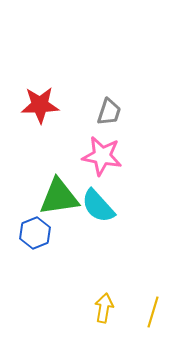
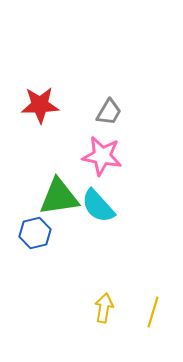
gray trapezoid: rotated 12 degrees clockwise
blue hexagon: rotated 8 degrees clockwise
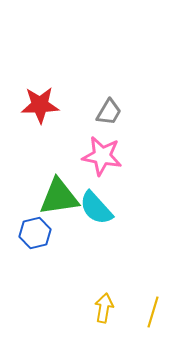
cyan semicircle: moved 2 px left, 2 px down
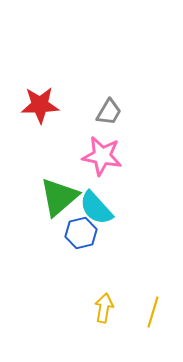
green triangle: rotated 33 degrees counterclockwise
blue hexagon: moved 46 px right
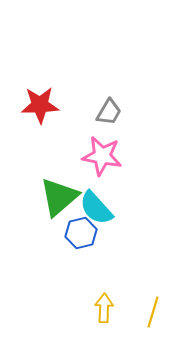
yellow arrow: rotated 8 degrees counterclockwise
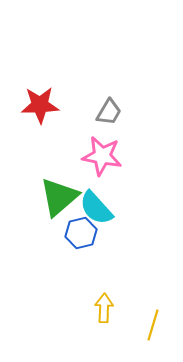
yellow line: moved 13 px down
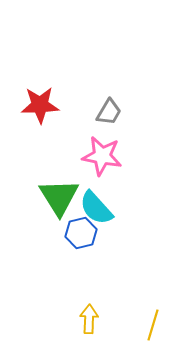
green triangle: rotated 21 degrees counterclockwise
yellow arrow: moved 15 px left, 11 px down
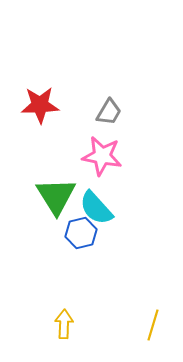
green triangle: moved 3 px left, 1 px up
yellow arrow: moved 25 px left, 5 px down
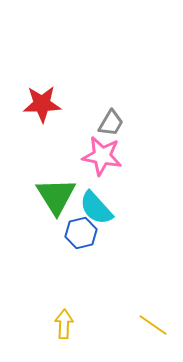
red star: moved 2 px right, 1 px up
gray trapezoid: moved 2 px right, 11 px down
yellow line: rotated 72 degrees counterclockwise
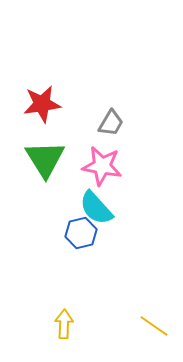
red star: rotated 6 degrees counterclockwise
pink star: moved 10 px down
green triangle: moved 11 px left, 37 px up
yellow line: moved 1 px right, 1 px down
